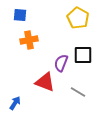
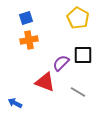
blue square: moved 6 px right, 3 px down; rotated 24 degrees counterclockwise
purple semicircle: rotated 24 degrees clockwise
blue arrow: rotated 96 degrees counterclockwise
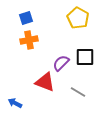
black square: moved 2 px right, 2 px down
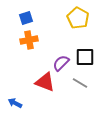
gray line: moved 2 px right, 9 px up
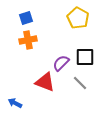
orange cross: moved 1 px left
gray line: rotated 14 degrees clockwise
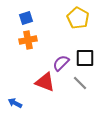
black square: moved 1 px down
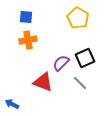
blue square: moved 1 px up; rotated 24 degrees clockwise
black square: rotated 24 degrees counterclockwise
red triangle: moved 2 px left
blue arrow: moved 3 px left, 1 px down
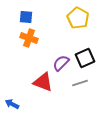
orange cross: moved 1 px right, 2 px up; rotated 30 degrees clockwise
gray line: rotated 63 degrees counterclockwise
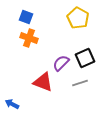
blue square: rotated 16 degrees clockwise
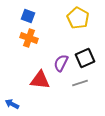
blue square: moved 2 px right, 1 px up
purple semicircle: rotated 18 degrees counterclockwise
red triangle: moved 3 px left, 2 px up; rotated 15 degrees counterclockwise
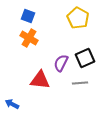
orange cross: rotated 12 degrees clockwise
gray line: rotated 14 degrees clockwise
